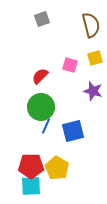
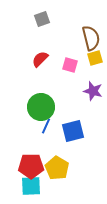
brown semicircle: moved 13 px down
red semicircle: moved 17 px up
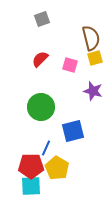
blue line: moved 22 px down
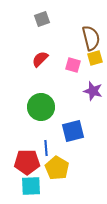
pink square: moved 3 px right
blue line: rotated 28 degrees counterclockwise
red pentagon: moved 4 px left, 4 px up
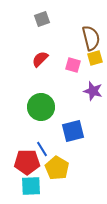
blue line: moved 4 px left, 1 px down; rotated 28 degrees counterclockwise
